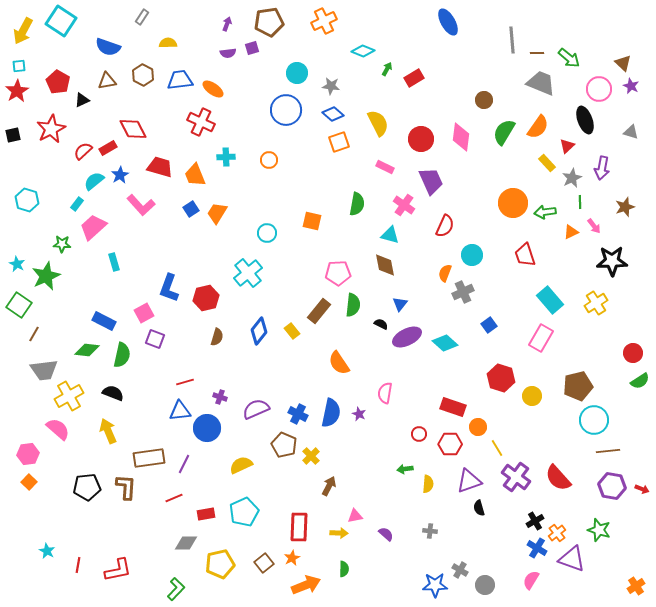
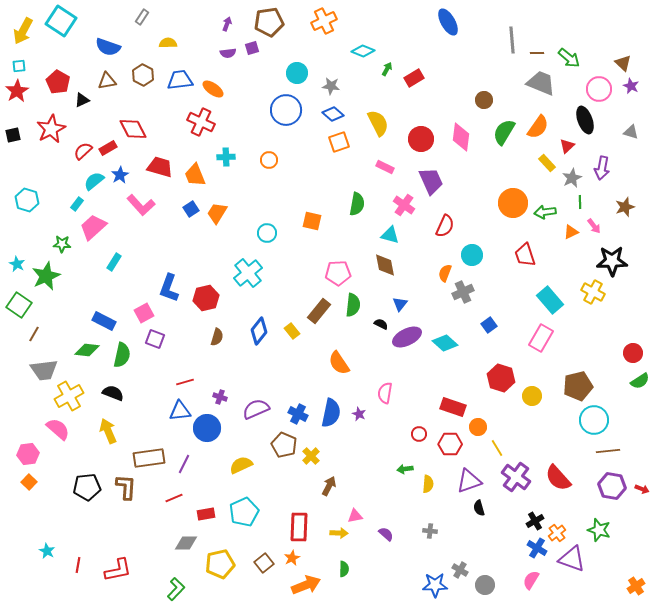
cyan rectangle at (114, 262): rotated 48 degrees clockwise
yellow cross at (596, 303): moved 3 px left, 11 px up; rotated 30 degrees counterclockwise
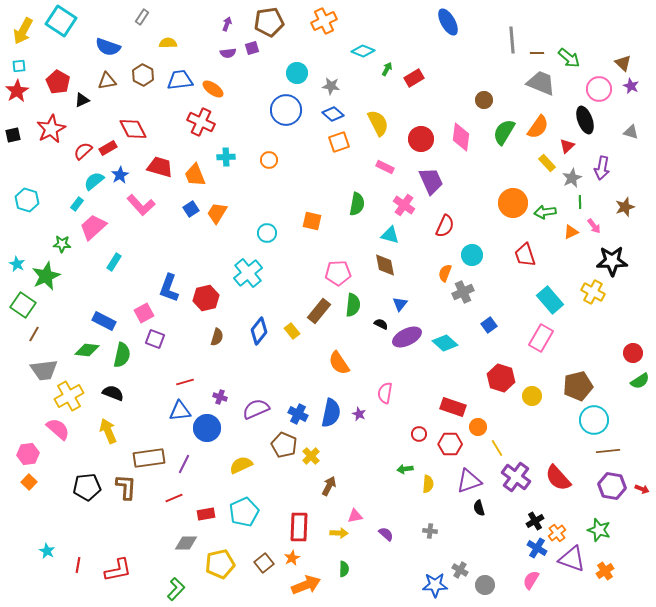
green square at (19, 305): moved 4 px right
orange cross at (636, 586): moved 31 px left, 15 px up
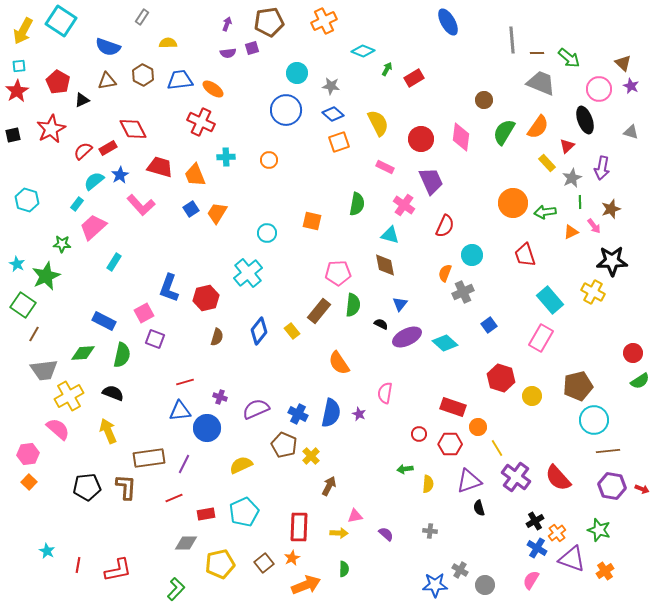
brown star at (625, 207): moved 14 px left, 2 px down
green diamond at (87, 350): moved 4 px left, 3 px down; rotated 10 degrees counterclockwise
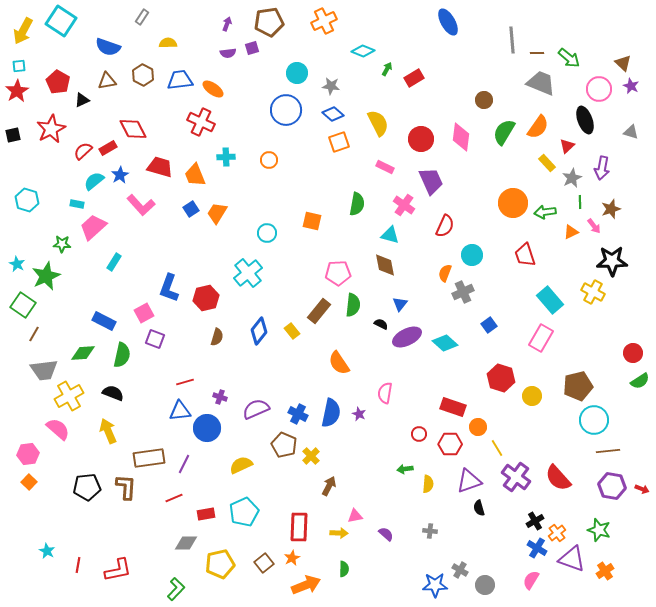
cyan rectangle at (77, 204): rotated 64 degrees clockwise
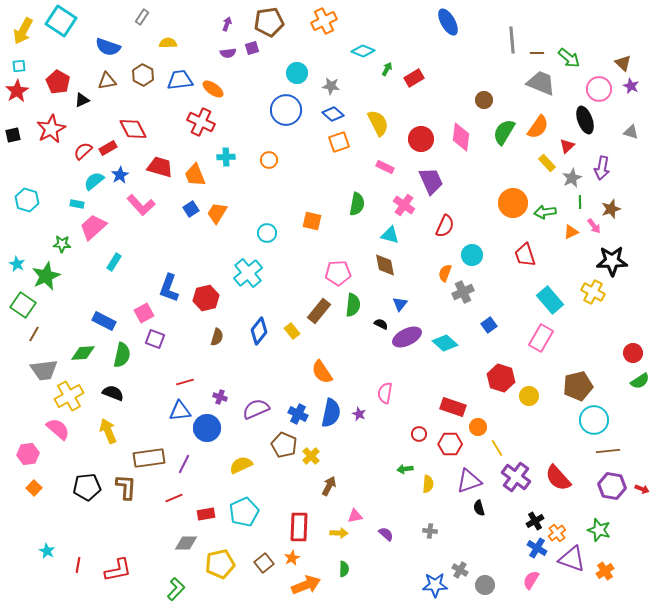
orange semicircle at (339, 363): moved 17 px left, 9 px down
yellow circle at (532, 396): moved 3 px left
orange square at (29, 482): moved 5 px right, 6 px down
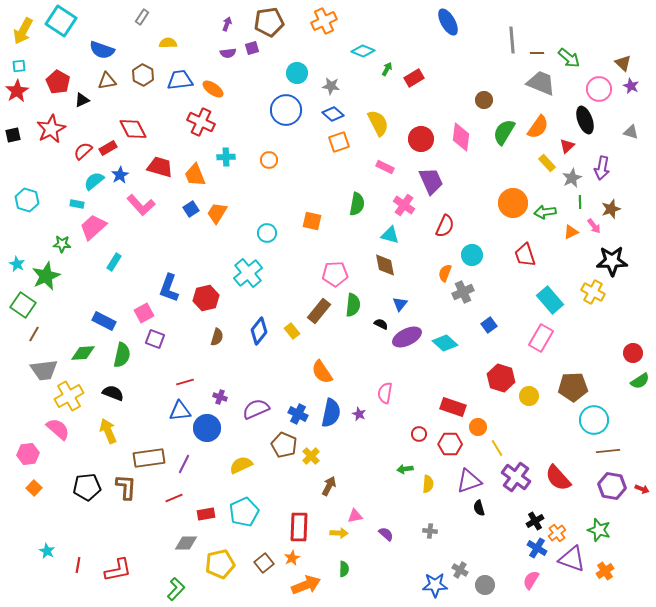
blue semicircle at (108, 47): moved 6 px left, 3 px down
pink pentagon at (338, 273): moved 3 px left, 1 px down
brown pentagon at (578, 386): moved 5 px left, 1 px down; rotated 12 degrees clockwise
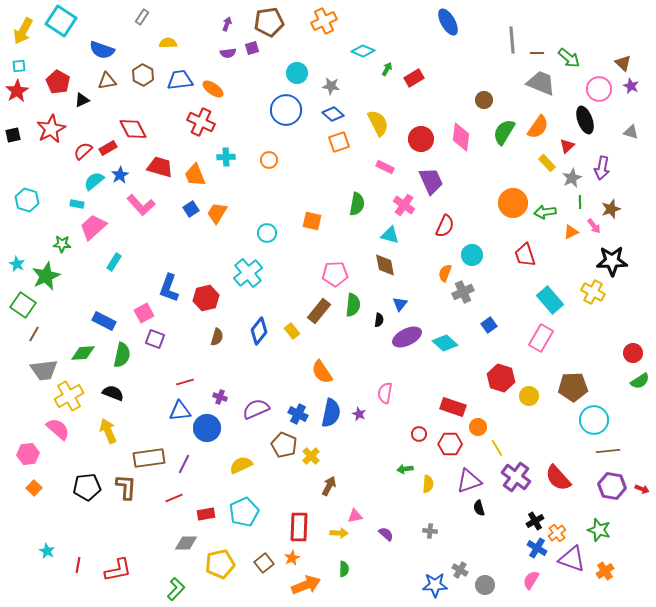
black semicircle at (381, 324): moved 2 px left, 4 px up; rotated 72 degrees clockwise
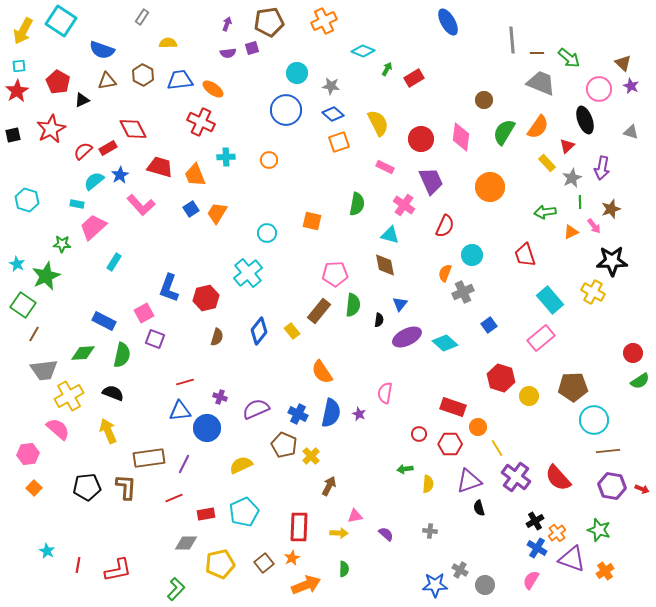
orange circle at (513, 203): moved 23 px left, 16 px up
pink rectangle at (541, 338): rotated 20 degrees clockwise
